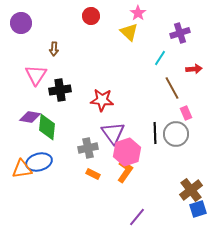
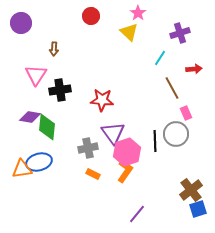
black line: moved 8 px down
purple line: moved 3 px up
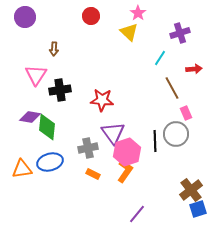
purple circle: moved 4 px right, 6 px up
blue ellipse: moved 11 px right
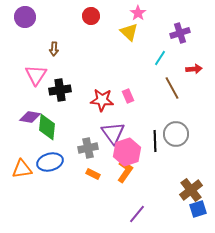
pink rectangle: moved 58 px left, 17 px up
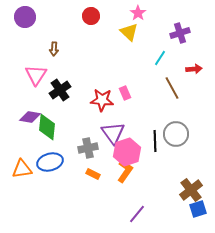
black cross: rotated 25 degrees counterclockwise
pink rectangle: moved 3 px left, 3 px up
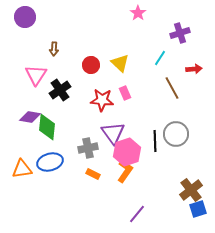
red circle: moved 49 px down
yellow triangle: moved 9 px left, 31 px down
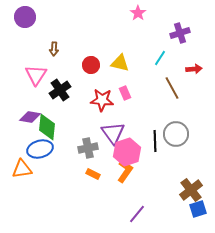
yellow triangle: rotated 30 degrees counterclockwise
blue ellipse: moved 10 px left, 13 px up
